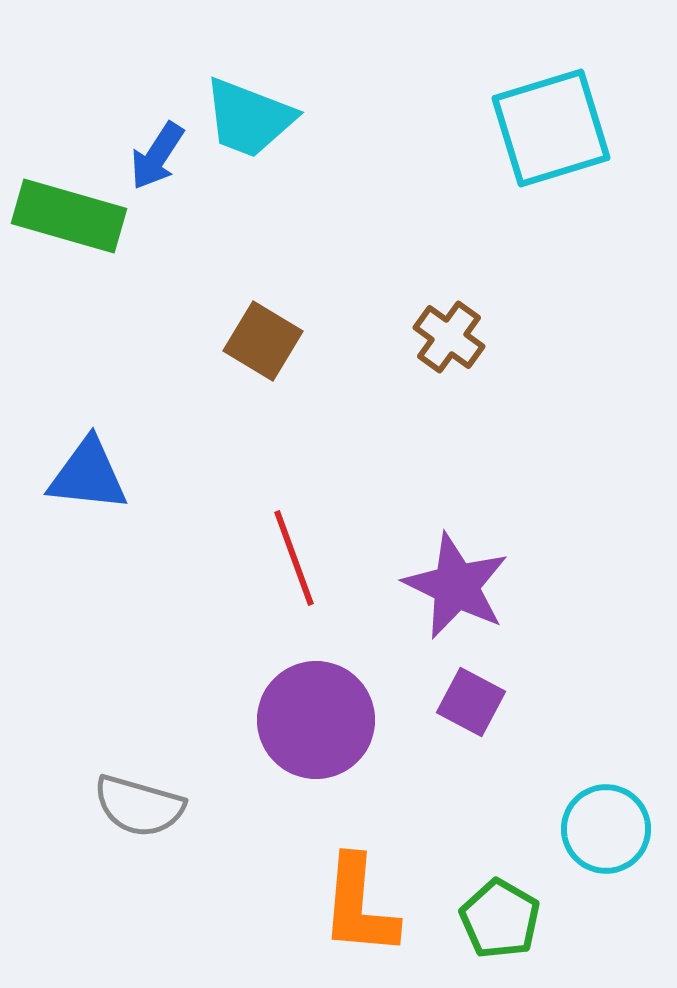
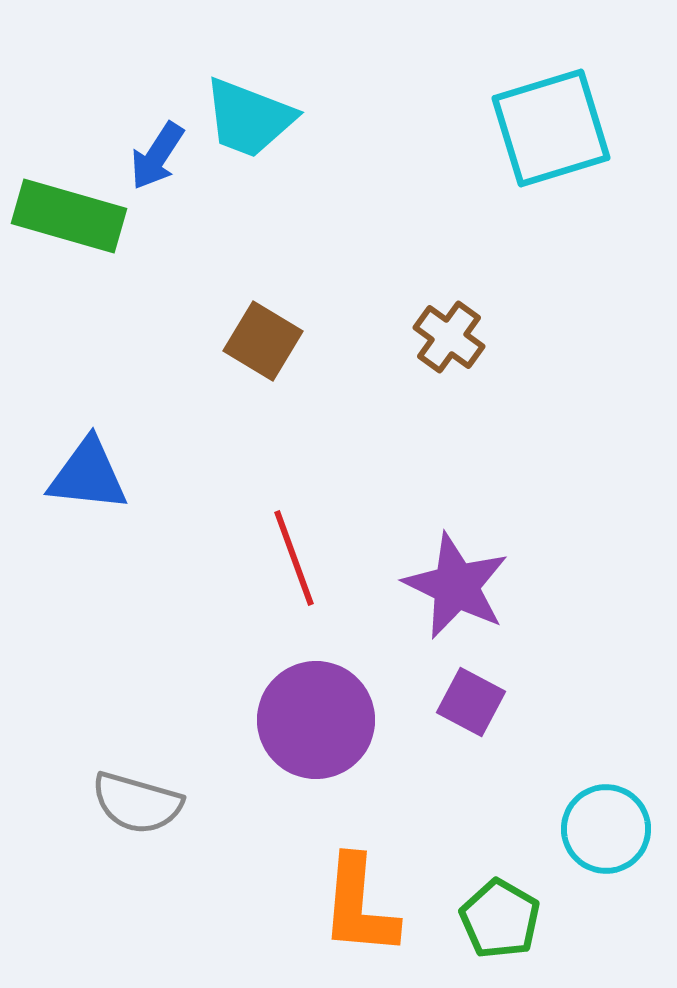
gray semicircle: moved 2 px left, 3 px up
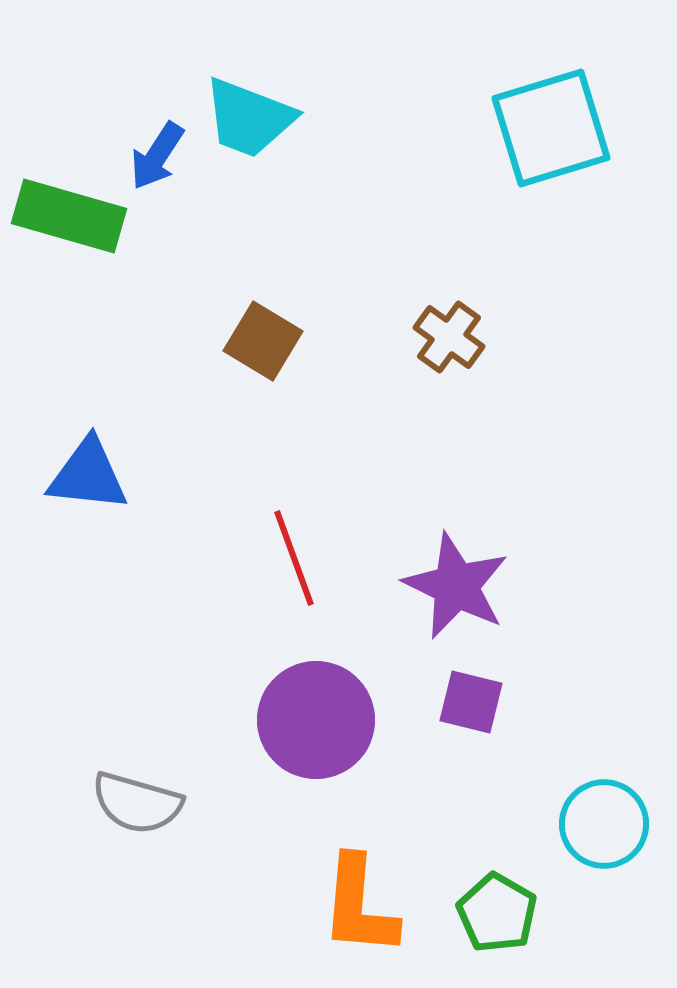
purple square: rotated 14 degrees counterclockwise
cyan circle: moved 2 px left, 5 px up
green pentagon: moved 3 px left, 6 px up
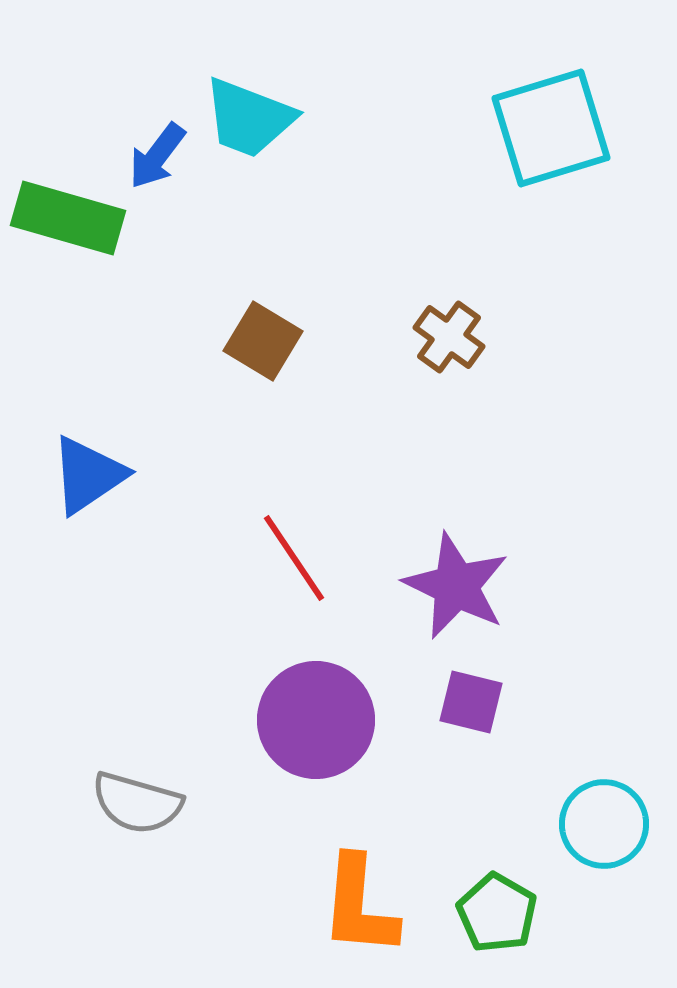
blue arrow: rotated 4 degrees clockwise
green rectangle: moved 1 px left, 2 px down
blue triangle: rotated 40 degrees counterclockwise
red line: rotated 14 degrees counterclockwise
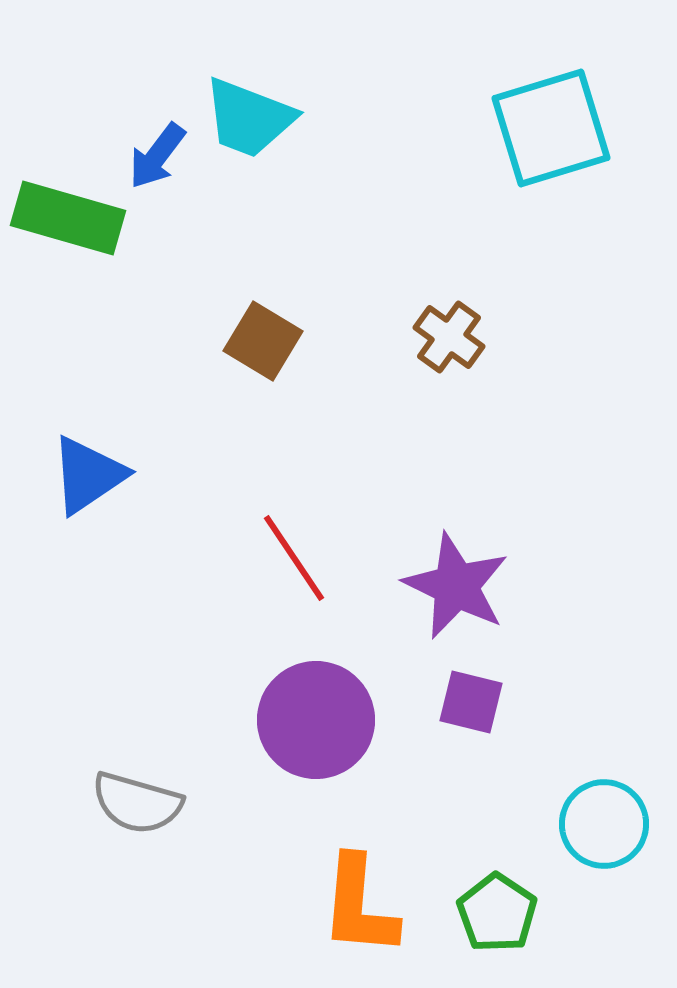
green pentagon: rotated 4 degrees clockwise
